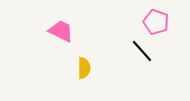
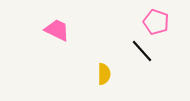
pink trapezoid: moved 4 px left, 1 px up
yellow semicircle: moved 20 px right, 6 px down
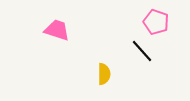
pink trapezoid: rotated 8 degrees counterclockwise
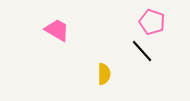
pink pentagon: moved 4 px left
pink trapezoid: rotated 12 degrees clockwise
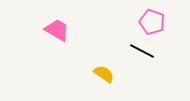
black line: rotated 20 degrees counterclockwise
yellow semicircle: rotated 55 degrees counterclockwise
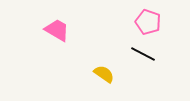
pink pentagon: moved 4 px left
black line: moved 1 px right, 3 px down
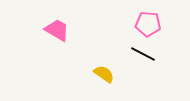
pink pentagon: moved 2 px down; rotated 15 degrees counterclockwise
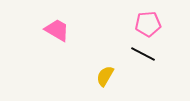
pink pentagon: rotated 10 degrees counterclockwise
yellow semicircle: moved 1 px right, 2 px down; rotated 95 degrees counterclockwise
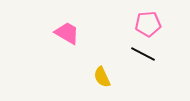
pink trapezoid: moved 10 px right, 3 px down
yellow semicircle: moved 3 px left, 1 px down; rotated 55 degrees counterclockwise
